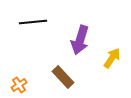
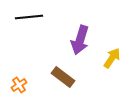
black line: moved 4 px left, 5 px up
brown rectangle: rotated 10 degrees counterclockwise
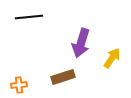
purple arrow: moved 1 px right, 3 px down
brown rectangle: rotated 55 degrees counterclockwise
orange cross: rotated 28 degrees clockwise
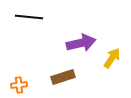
black line: rotated 12 degrees clockwise
purple arrow: rotated 120 degrees counterclockwise
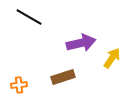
black line: rotated 24 degrees clockwise
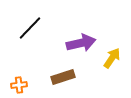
black line: moved 1 px right, 11 px down; rotated 76 degrees counterclockwise
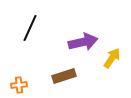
black line: rotated 20 degrees counterclockwise
purple arrow: moved 2 px right, 1 px up
brown rectangle: moved 1 px right, 1 px up
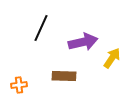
black line: moved 11 px right
brown rectangle: rotated 20 degrees clockwise
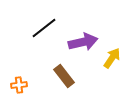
black line: moved 3 px right; rotated 28 degrees clockwise
brown rectangle: rotated 50 degrees clockwise
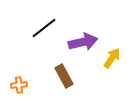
brown rectangle: rotated 10 degrees clockwise
